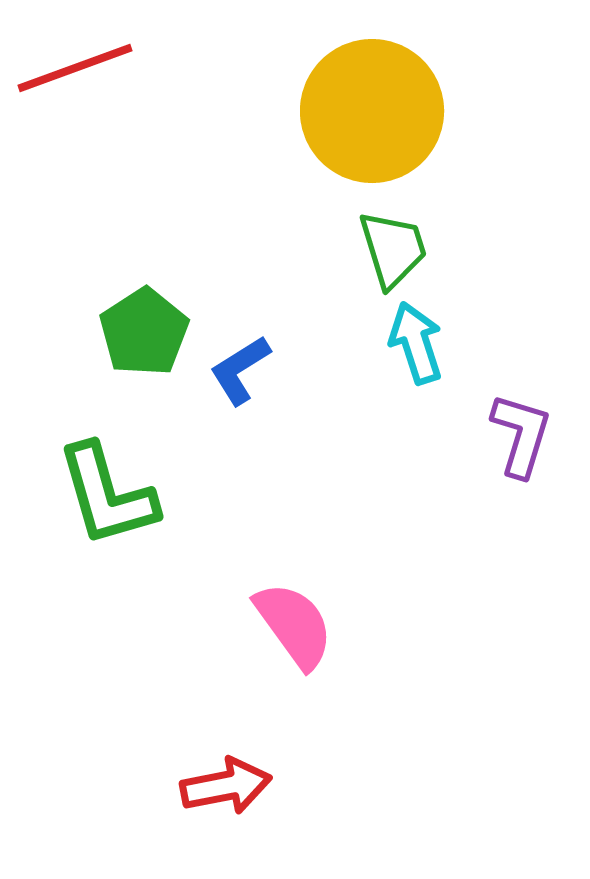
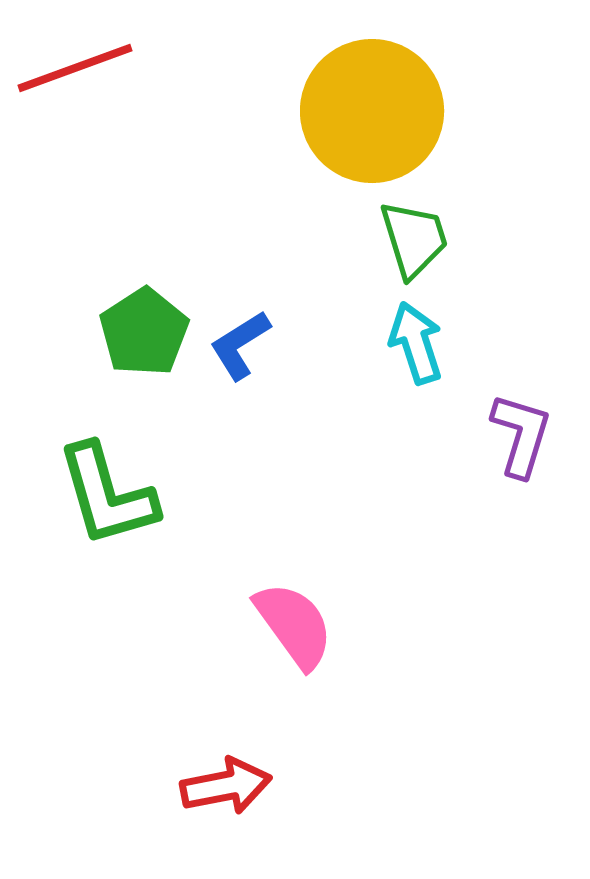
green trapezoid: moved 21 px right, 10 px up
blue L-shape: moved 25 px up
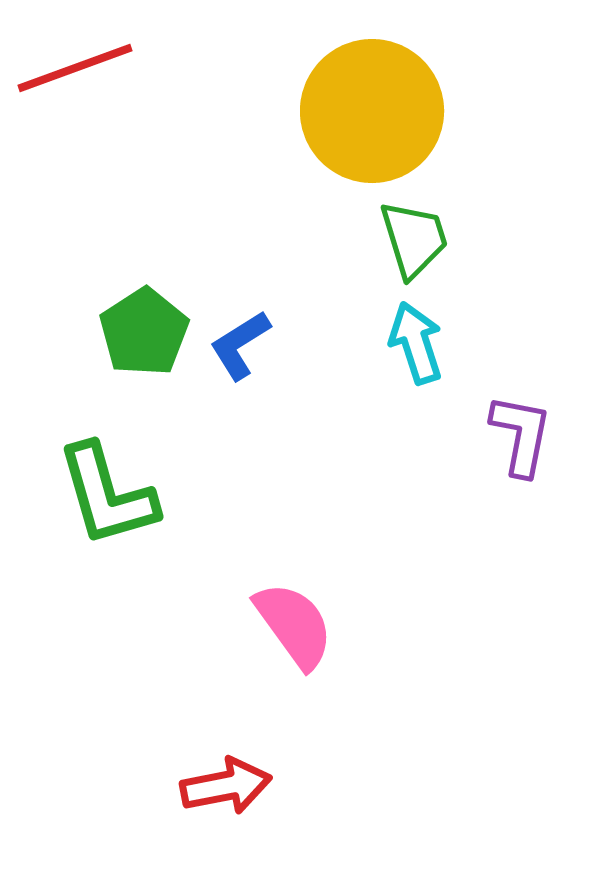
purple L-shape: rotated 6 degrees counterclockwise
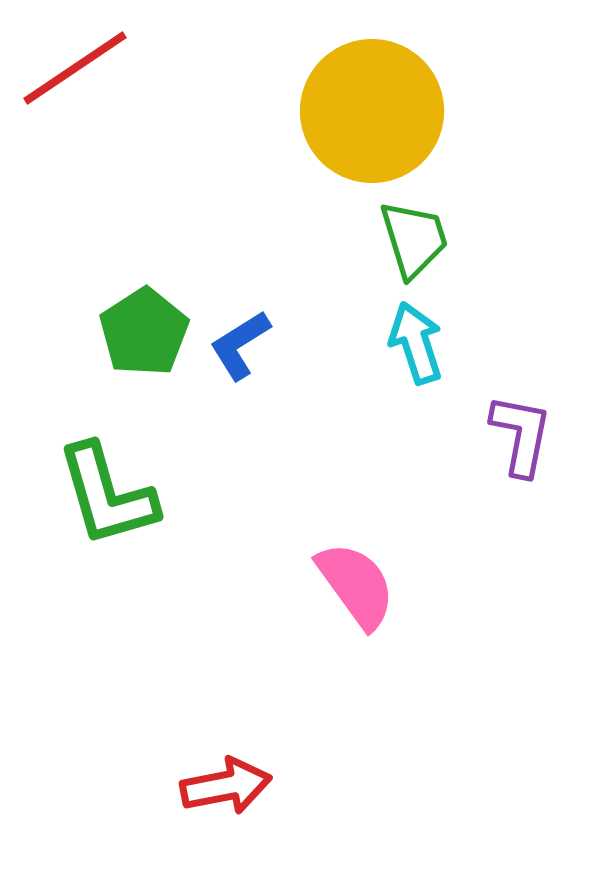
red line: rotated 14 degrees counterclockwise
pink semicircle: moved 62 px right, 40 px up
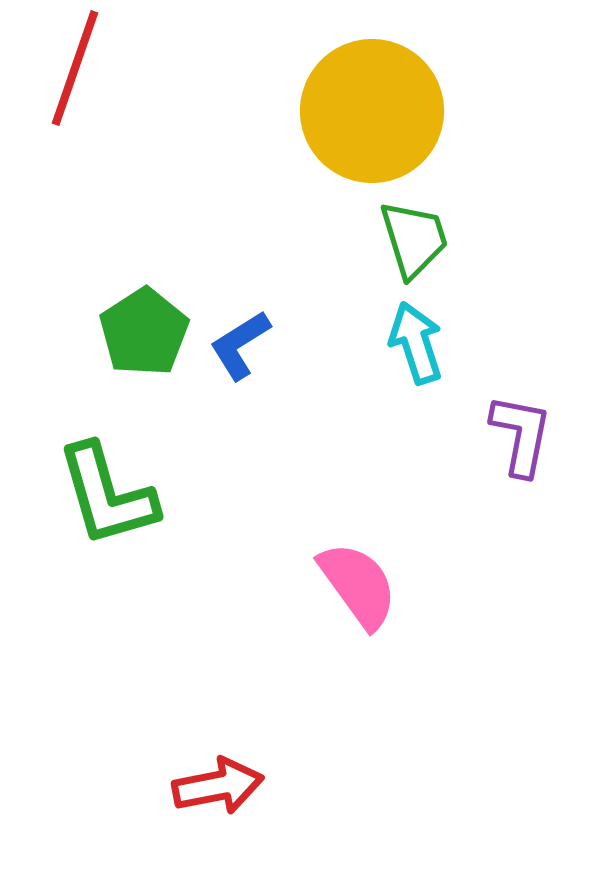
red line: rotated 37 degrees counterclockwise
pink semicircle: moved 2 px right
red arrow: moved 8 px left
